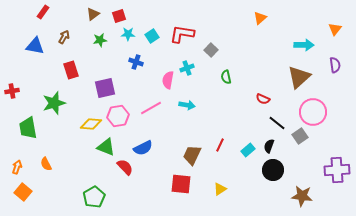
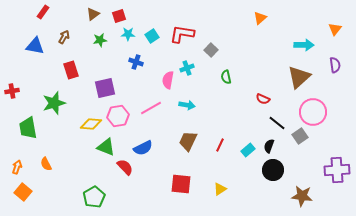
brown trapezoid at (192, 155): moved 4 px left, 14 px up
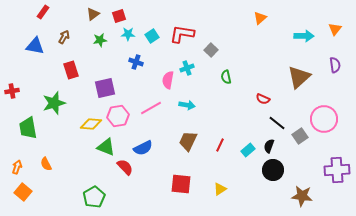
cyan arrow at (304, 45): moved 9 px up
pink circle at (313, 112): moved 11 px right, 7 px down
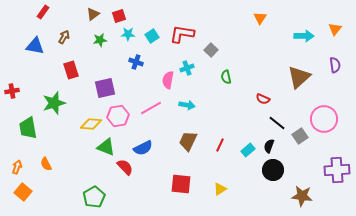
orange triangle at (260, 18): rotated 16 degrees counterclockwise
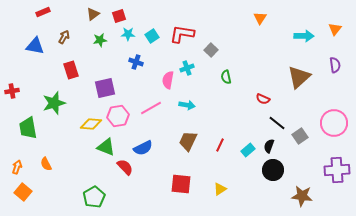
red rectangle at (43, 12): rotated 32 degrees clockwise
pink circle at (324, 119): moved 10 px right, 4 px down
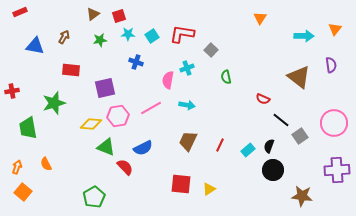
red rectangle at (43, 12): moved 23 px left
purple semicircle at (335, 65): moved 4 px left
red rectangle at (71, 70): rotated 66 degrees counterclockwise
brown triangle at (299, 77): rotated 40 degrees counterclockwise
black line at (277, 123): moved 4 px right, 3 px up
yellow triangle at (220, 189): moved 11 px left
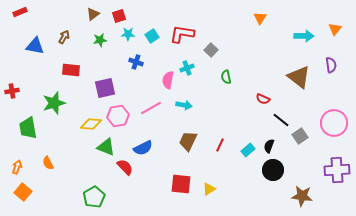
cyan arrow at (187, 105): moved 3 px left
orange semicircle at (46, 164): moved 2 px right, 1 px up
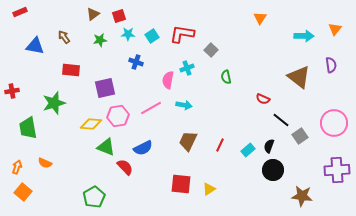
brown arrow at (64, 37): rotated 64 degrees counterclockwise
orange semicircle at (48, 163): moved 3 px left; rotated 40 degrees counterclockwise
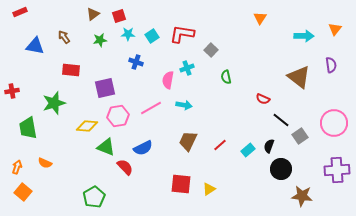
yellow diamond at (91, 124): moved 4 px left, 2 px down
red line at (220, 145): rotated 24 degrees clockwise
black circle at (273, 170): moved 8 px right, 1 px up
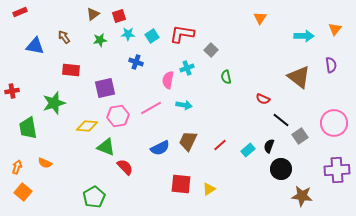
blue semicircle at (143, 148): moved 17 px right
